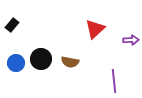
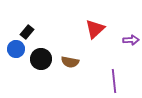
black rectangle: moved 15 px right, 7 px down
blue circle: moved 14 px up
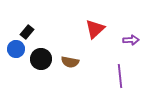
purple line: moved 6 px right, 5 px up
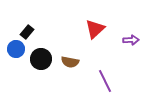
purple line: moved 15 px left, 5 px down; rotated 20 degrees counterclockwise
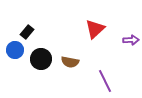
blue circle: moved 1 px left, 1 px down
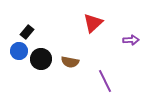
red triangle: moved 2 px left, 6 px up
blue circle: moved 4 px right, 1 px down
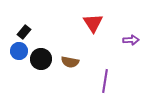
red triangle: rotated 20 degrees counterclockwise
black rectangle: moved 3 px left
purple line: rotated 35 degrees clockwise
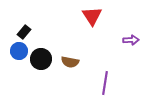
red triangle: moved 1 px left, 7 px up
purple line: moved 2 px down
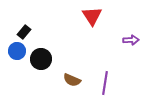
blue circle: moved 2 px left
brown semicircle: moved 2 px right, 18 px down; rotated 12 degrees clockwise
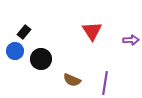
red triangle: moved 15 px down
blue circle: moved 2 px left
